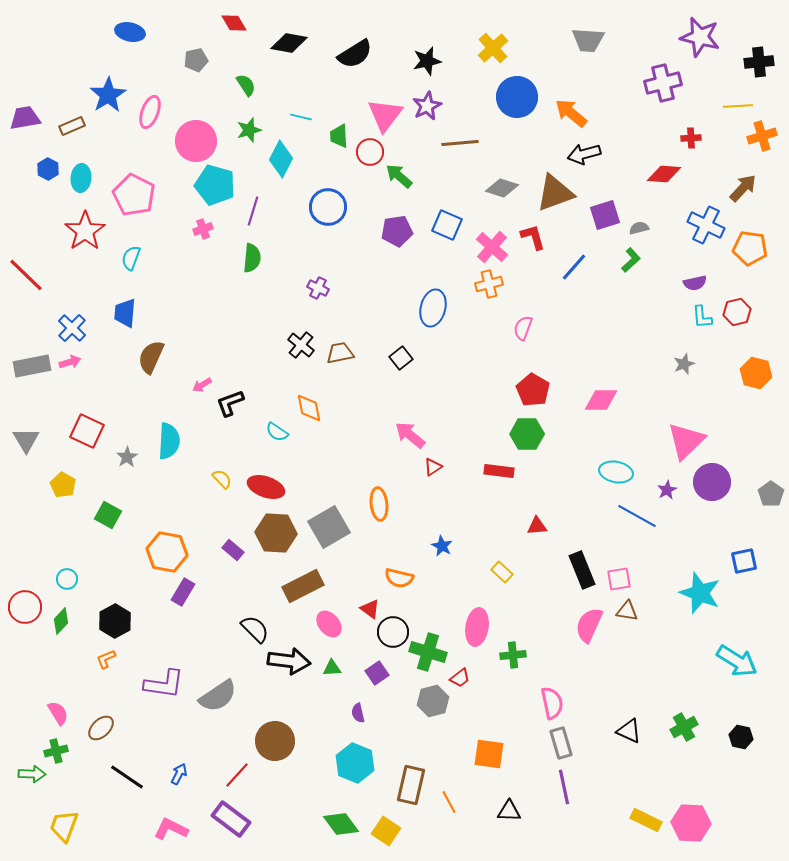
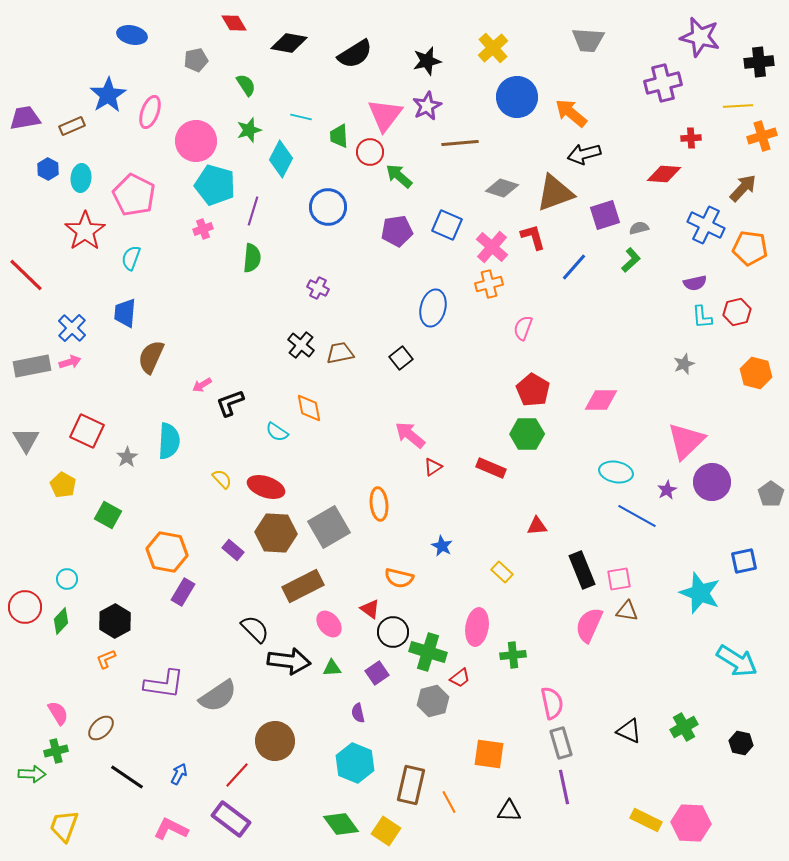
blue ellipse at (130, 32): moved 2 px right, 3 px down
red rectangle at (499, 471): moved 8 px left, 3 px up; rotated 16 degrees clockwise
black hexagon at (741, 737): moved 6 px down
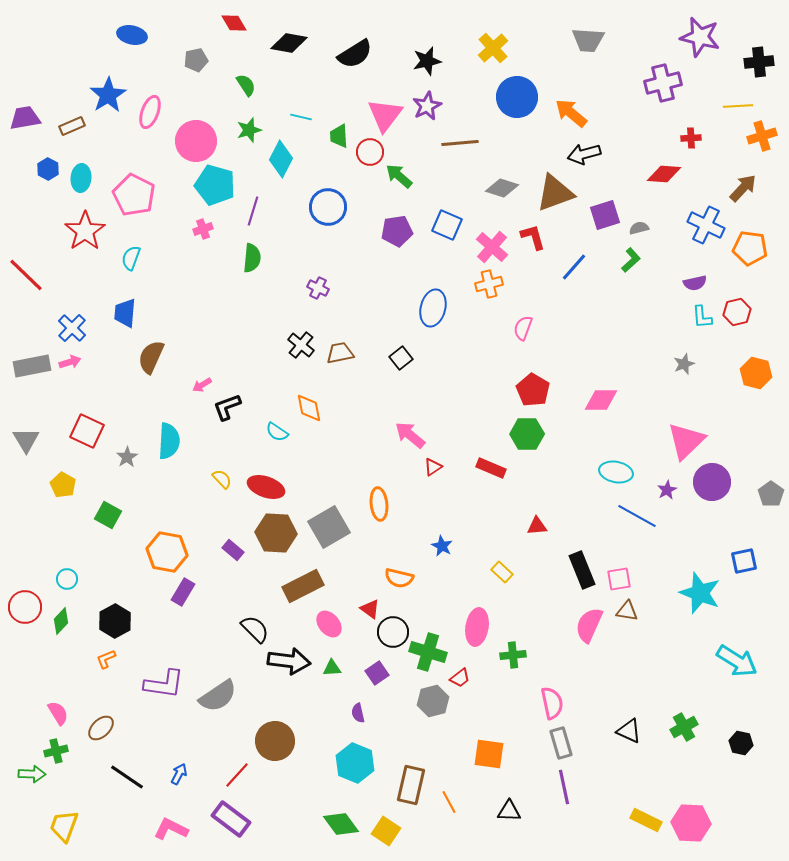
black L-shape at (230, 403): moved 3 px left, 4 px down
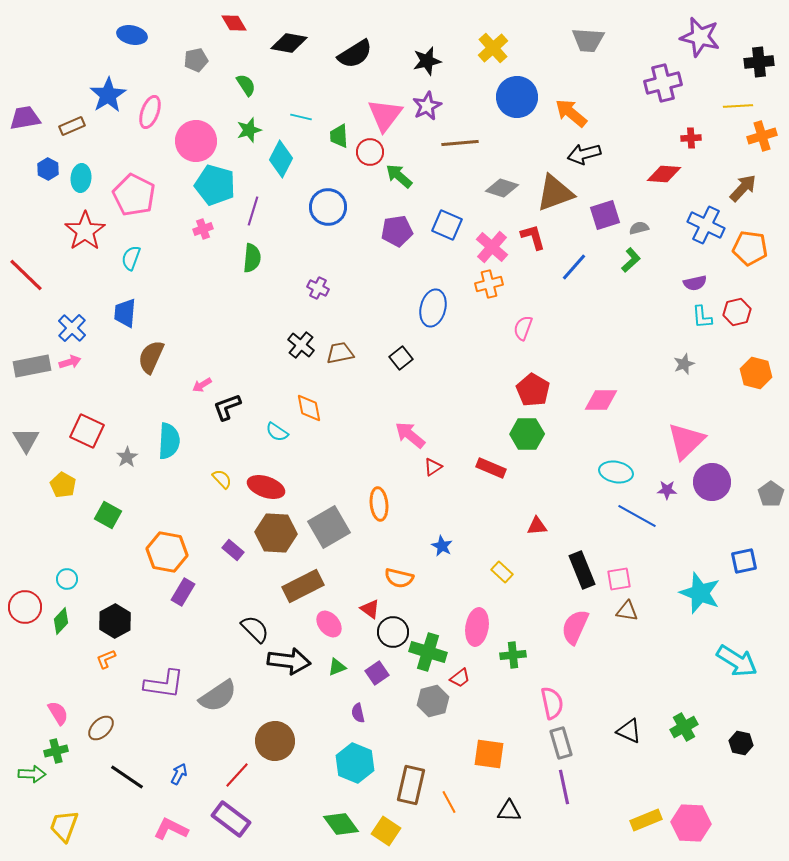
purple star at (667, 490): rotated 30 degrees clockwise
pink semicircle at (589, 625): moved 14 px left, 2 px down
green triangle at (332, 668): moved 5 px right, 1 px up; rotated 18 degrees counterclockwise
yellow rectangle at (646, 820): rotated 48 degrees counterclockwise
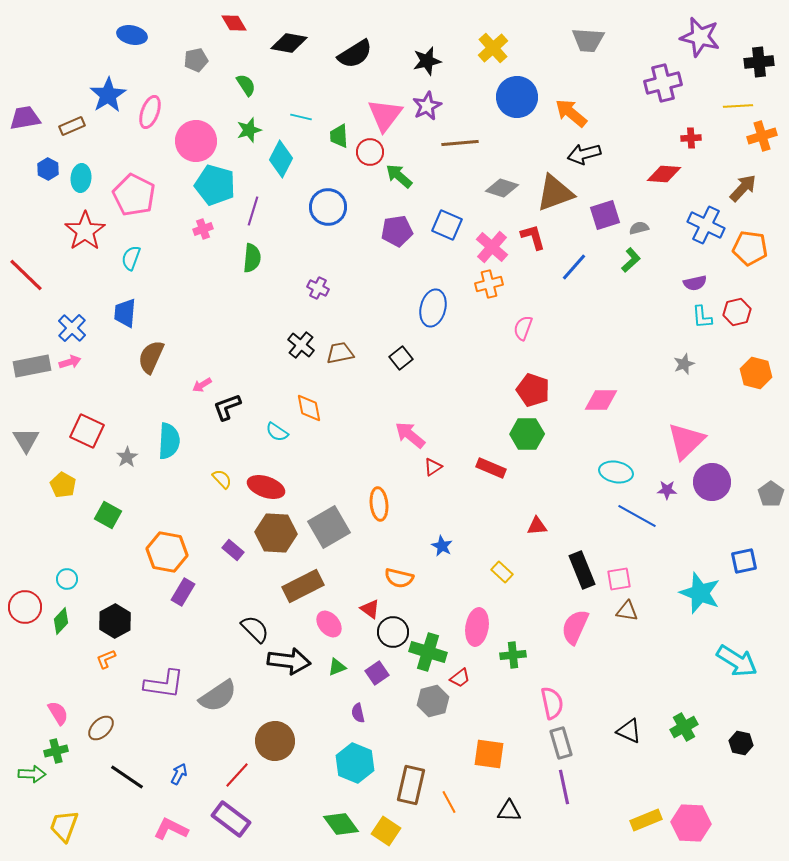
red pentagon at (533, 390): rotated 12 degrees counterclockwise
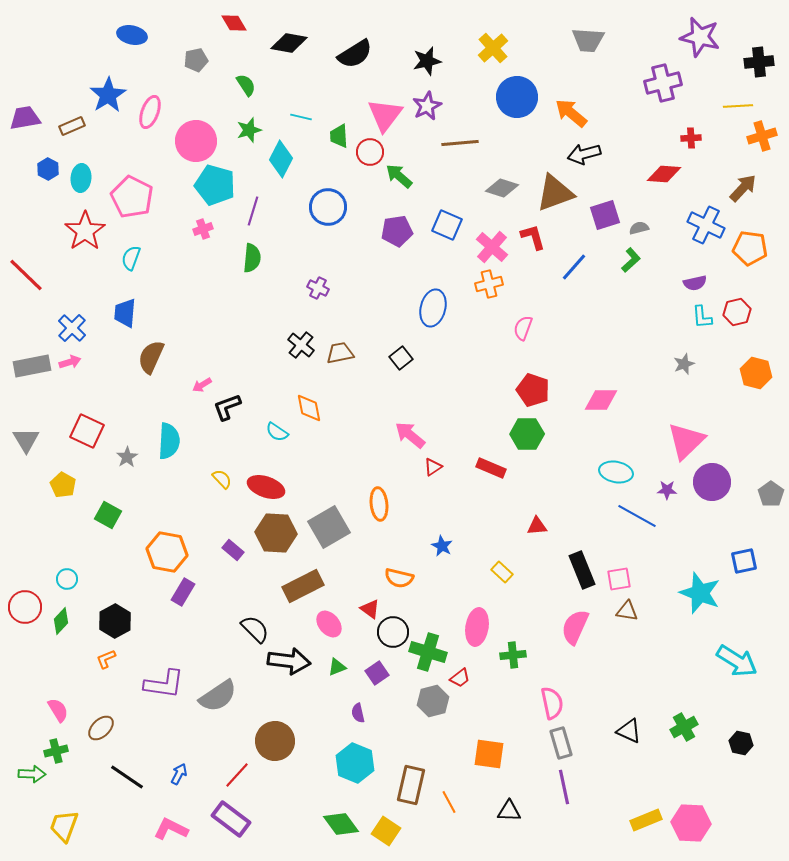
pink pentagon at (134, 195): moved 2 px left, 2 px down
pink semicircle at (58, 713): moved 3 px up
